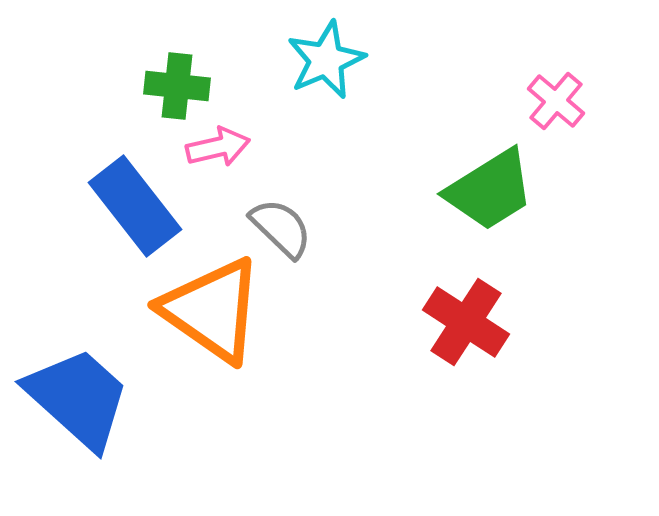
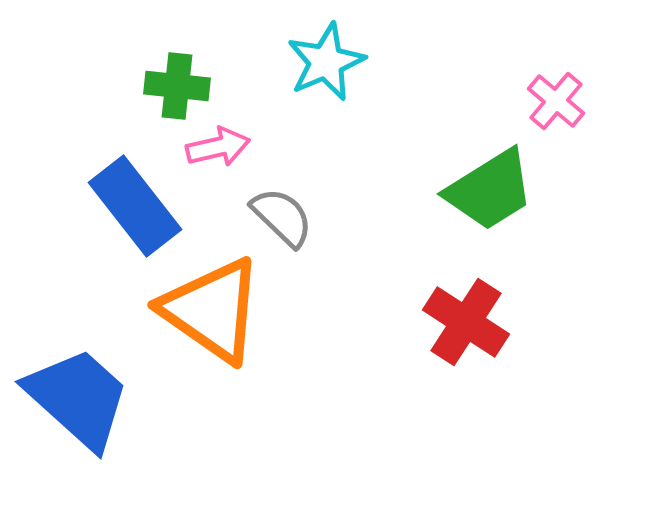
cyan star: moved 2 px down
gray semicircle: moved 1 px right, 11 px up
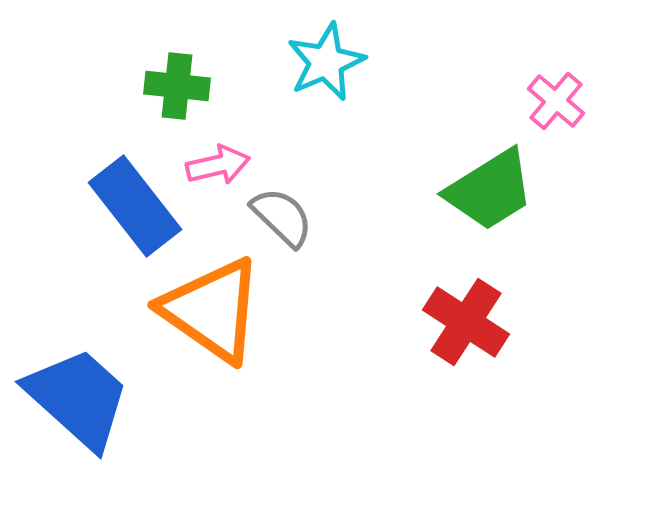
pink arrow: moved 18 px down
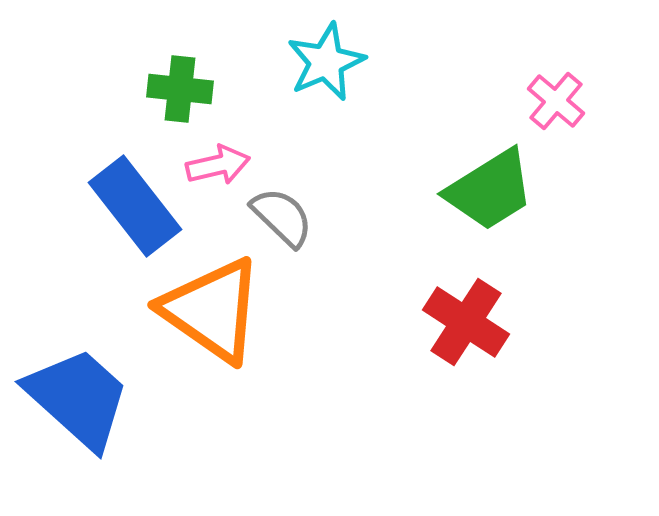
green cross: moved 3 px right, 3 px down
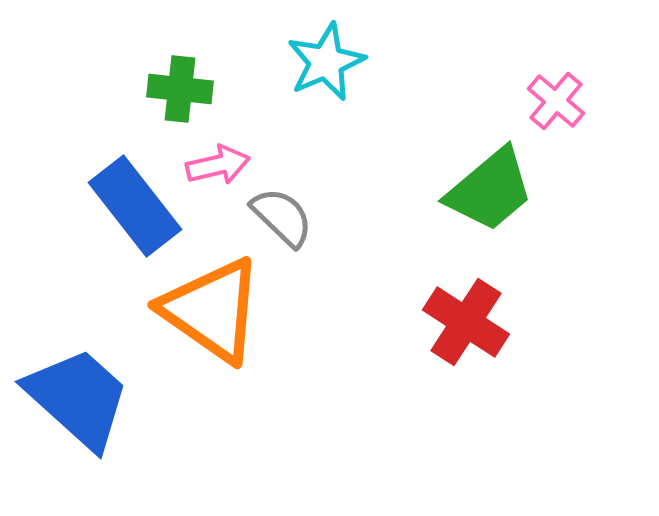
green trapezoid: rotated 8 degrees counterclockwise
